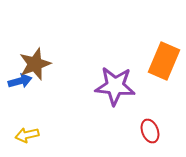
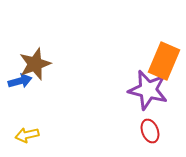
purple star: moved 33 px right, 4 px down; rotated 9 degrees clockwise
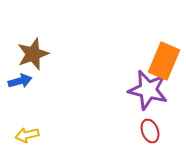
brown star: moved 2 px left, 10 px up
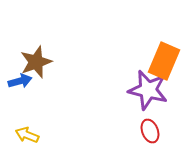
brown star: moved 3 px right, 8 px down
yellow arrow: rotated 35 degrees clockwise
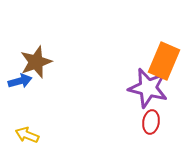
purple star: moved 2 px up
red ellipse: moved 1 px right, 9 px up; rotated 30 degrees clockwise
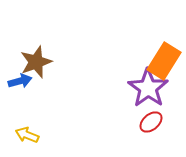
orange rectangle: rotated 9 degrees clockwise
purple star: rotated 21 degrees clockwise
red ellipse: rotated 40 degrees clockwise
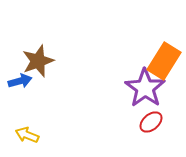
brown star: moved 2 px right, 1 px up
purple star: moved 3 px left
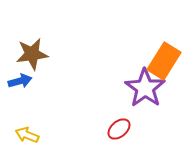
brown star: moved 6 px left, 7 px up; rotated 12 degrees clockwise
red ellipse: moved 32 px left, 7 px down
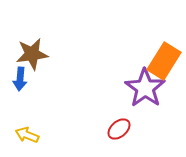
blue arrow: moved 2 px up; rotated 110 degrees clockwise
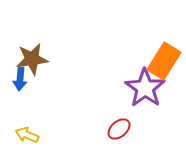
brown star: moved 5 px down
